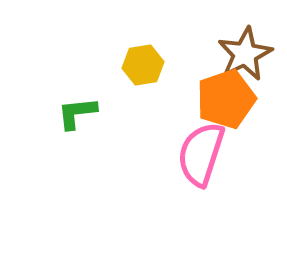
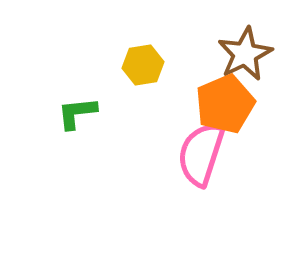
orange pentagon: moved 1 px left, 5 px down; rotated 4 degrees counterclockwise
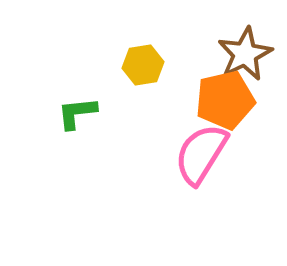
orange pentagon: moved 4 px up; rotated 10 degrees clockwise
pink semicircle: rotated 14 degrees clockwise
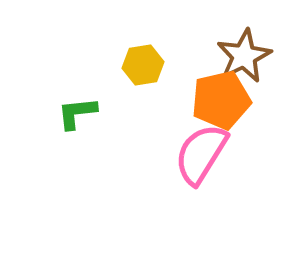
brown star: moved 1 px left, 2 px down
orange pentagon: moved 4 px left
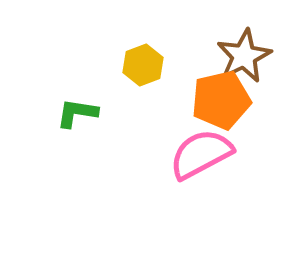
yellow hexagon: rotated 12 degrees counterclockwise
green L-shape: rotated 15 degrees clockwise
pink semicircle: rotated 30 degrees clockwise
